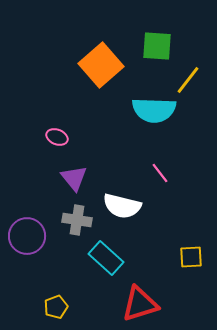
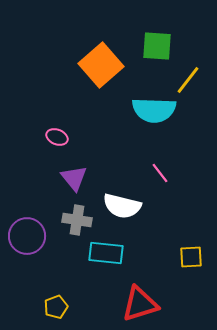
cyan rectangle: moved 5 px up; rotated 36 degrees counterclockwise
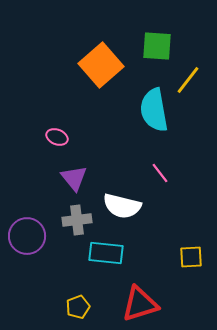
cyan semicircle: rotated 78 degrees clockwise
gray cross: rotated 16 degrees counterclockwise
yellow pentagon: moved 22 px right
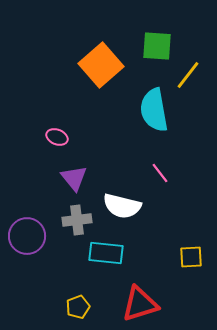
yellow line: moved 5 px up
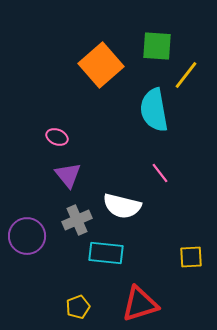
yellow line: moved 2 px left
purple triangle: moved 6 px left, 3 px up
gray cross: rotated 16 degrees counterclockwise
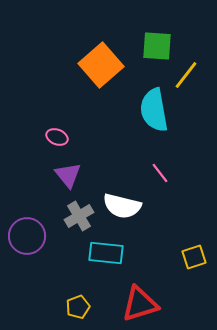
gray cross: moved 2 px right, 4 px up; rotated 8 degrees counterclockwise
yellow square: moved 3 px right; rotated 15 degrees counterclockwise
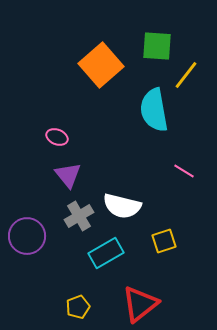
pink line: moved 24 px right, 2 px up; rotated 20 degrees counterclockwise
cyan rectangle: rotated 36 degrees counterclockwise
yellow square: moved 30 px left, 16 px up
red triangle: rotated 21 degrees counterclockwise
